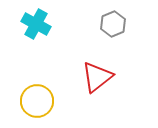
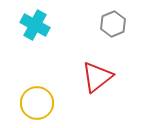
cyan cross: moved 1 px left, 1 px down
yellow circle: moved 2 px down
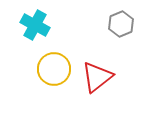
gray hexagon: moved 8 px right
yellow circle: moved 17 px right, 34 px up
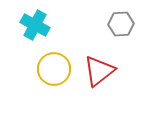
gray hexagon: rotated 20 degrees clockwise
red triangle: moved 2 px right, 6 px up
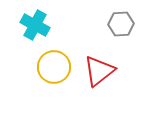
yellow circle: moved 2 px up
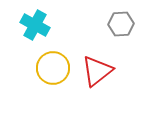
yellow circle: moved 1 px left, 1 px down
red triangle: moved 2 px left
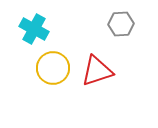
cyan cross: moved 1 px left, 4 px down
red triangle: rotated 20 degrees clockwise
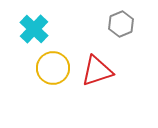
gray hexagon: rotated 20 degrees counterclockwise
cyan cross: rotated 16 degrees clockwise
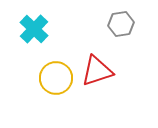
gray hexagon: rotated 15 degrees clockwise
yellow circle: moved 3 px right, 10 px down
